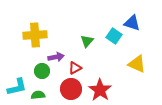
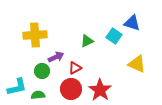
green triangle: rotated 24 degrees clockwise
purple arrow: rotated 14 degrees counterclockwise
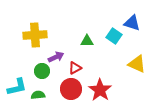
green triangle: rotated 24 degrees clockwise
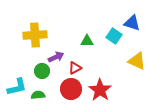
yellow triangle: moved 3 px up
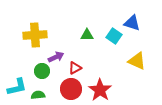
green triangle: moved 6 px up
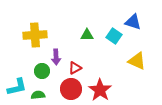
blue triangle: moved 1 px right, 1 px up
purple arrow: rotated 112 degrees clockwise
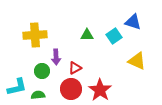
cyan square: rotated 21 degrees clockwise
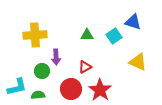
yellow triangle: moved 1 px right, 1 px down
red triangle: moved 10 px right, 1 px up
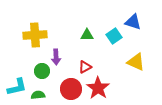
yellow triangle: moved 2 px left
red star: moved 2 px left, 2 px up
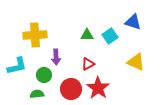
cyan square: moved 4 px left
red triangle: moved 3 px right, 3 px up
green circle: moved 2 px right, 4 px down
cyan L-shape: moved 21 px up
green semicircle: moved 1 px left, 1 px up
